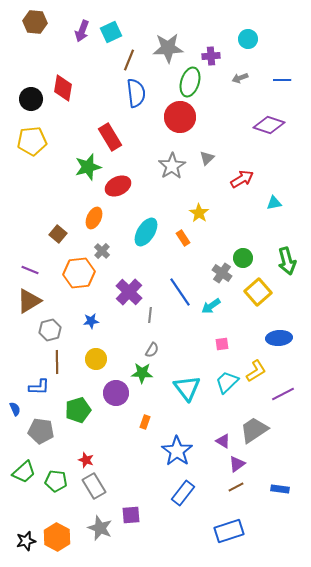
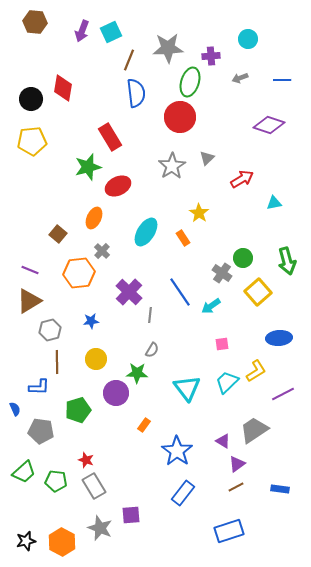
green star at (142, 373): moved 5 px left
orange rectangle at (145, 422): moved 1 px left, 3 px down; rotated 16 degrees clockwise
orange hexagon at (57, 537): moved 5 px right, 5 px down
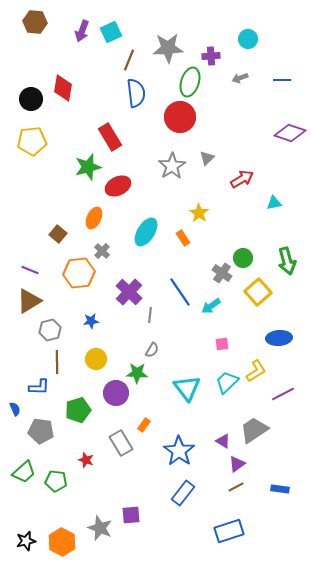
purple diamond at (269, 125): moved 21 px right, 8 px down
blue star at (177, 451): moved 2 px right
gray rectangle at (94, 486): moved 27 px right, 43 px up
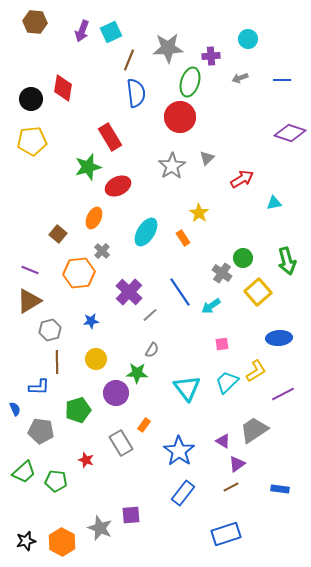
gray line at (150, 315): rotated 42 degrees clockwise
brown line at (236, 487): moved 5 px left
blue rectangle at (229, 531): moved 3 px left, 3 px down
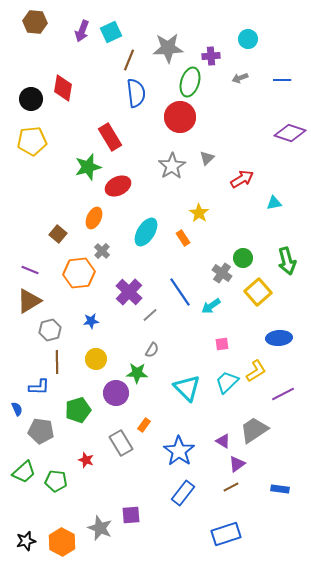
cyan triangle at (187, 388): rotated 8 degrees counterclockwise
blue semicircle at (15, 409): moved 2 px right
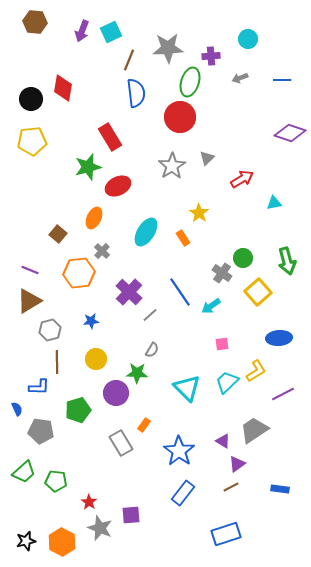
red star at (86, 460): moved 3 px right, 42 px down; rotated 14 degrees clockwise
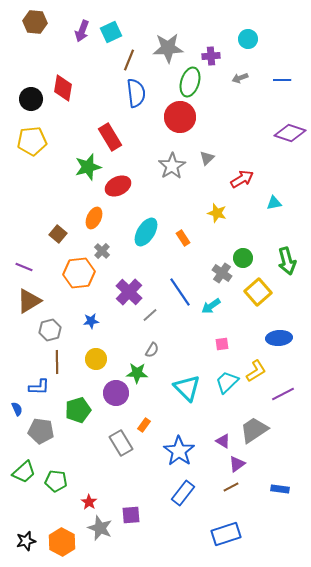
yellow star at (199, 213): moved 18 px right; rotated 18 degrees counterclockwise
purple line at (30, 270): moved 6 px left, 3 px up
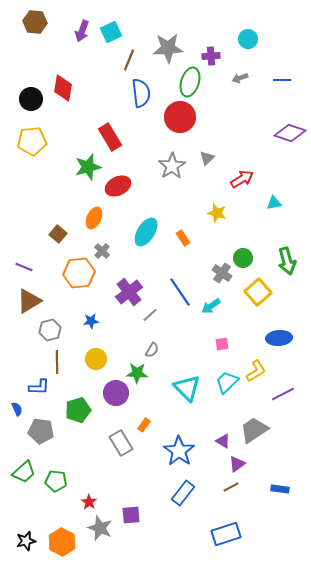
blue semicircle at (136, 93): moved 5 px right
purple cross at (129, 292): rotated 8 degrees clockwise
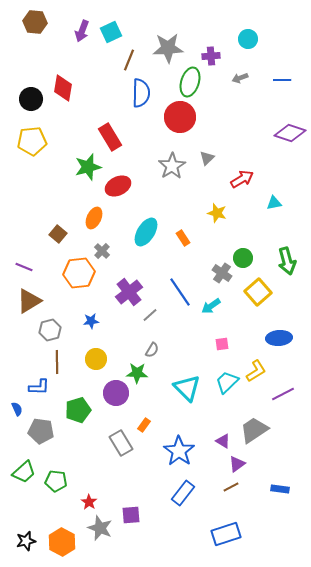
blue semicircle at (141, 93): rotated 8 degrees clockwise
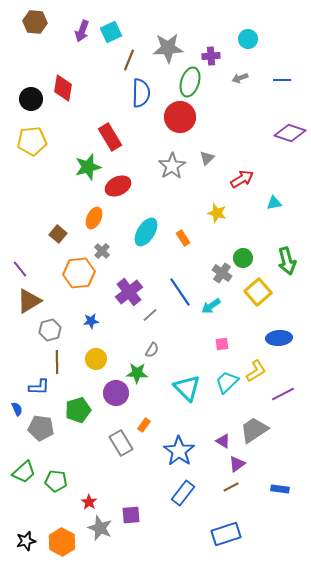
purple line at (24, 267): moved 4 px left, 2 px down; rotated 30 degrees clockwise
gray pentagon at (41, 431): moved 3 px up
